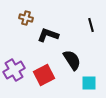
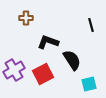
brown cross: rotated 16 degrees counterclockwise
black L-shape: moved 7 px down
red square: moved 1 px left, 1 px up
cyan square: moved 1 px down; rotated 14 degrees counterclockwise
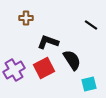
black line: rotated 40 degrees counterclockwise
red square: moved 1 px right, 6 px up
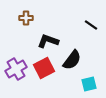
black L-shape: moved 1 px up
black semicircle: rotated 70 degrees clockwise
purple cross: moved 2 px right, 1 px up
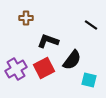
cyan square: moved 4 px up; rotated 28 degrees clockwise
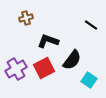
brown cross: rotated 16 degrees counterclockwise
cyan square: rotated 21 degrees clockwise
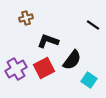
black line: moved 2 px right
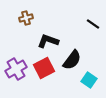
black line: moved 1 px up
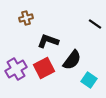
black line: moved 2 px right
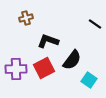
purple cross: rotated 30 degrees clockwise
